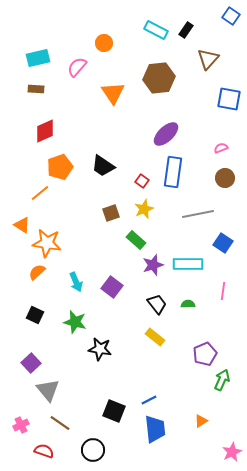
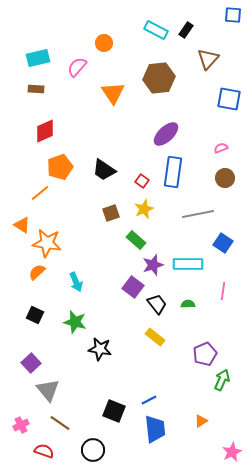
blue square at (231, 16): moved 2 px right, 1 px up; rotated 30 degrees counterclockwise
black trapezoid at (103, 166): moved 1 px right, 4 px down
purple square at (112, 287): moved 21 px right
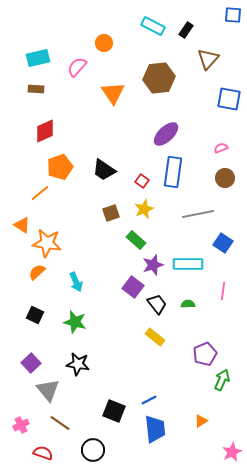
cyan rectangle at (156, 30): moved 3 px left, 4 px up
black star at (100, 349): moved 22 px left, 15 px down
red semicircle at (44, 451): moved 1 px left, 2 px down
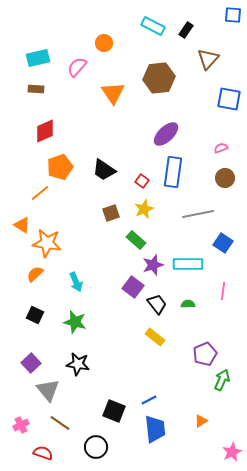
orange semicircle at (37, 272): moved 2 px left, 2 px down
black circle at (93, 450): moved 3 px right, 3 px up
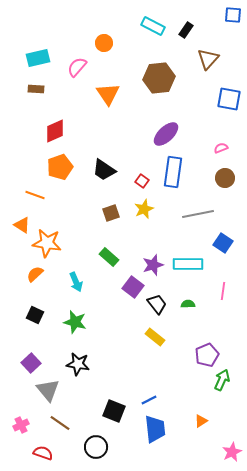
orange triangle at (113, 93): moved 5 px left, 1 px down
red diamond at (45, 131): moved 10 px right
orange line at (40, 193): moved 5 px left, 2 px down; rotated 60 degrees clockwise
green rectangle at (136, 240): moved 27 px left, 17 px down
purple pentagon at (205, 354): moved 2 px right, 1 px down
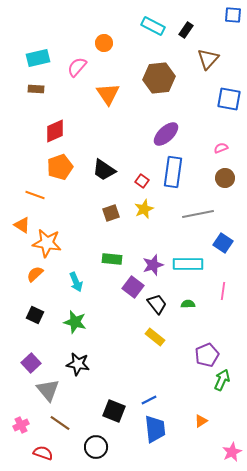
green rectangle at (109, 257): moved 3 px right, 2 px down; rotated 36 degrees counterclockwise
